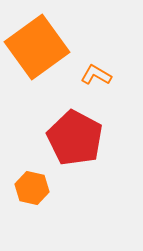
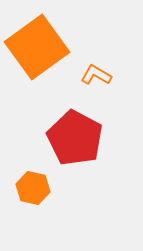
orange hexagon: moved 1 px right
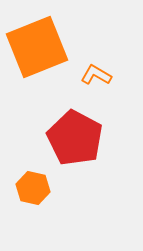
orange square: rotated 14 degrees clockwise
